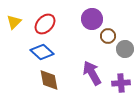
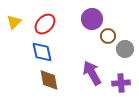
blue diamond: rotated 35 degrees clockwise
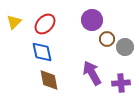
purple circle: moved 1 px down
brown circle: moved 1 px left, 3 px down
gray circle: moved 2 px up
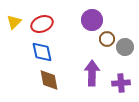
red ellipse: moved 3 px left; rotated 25 degrees clockwise
purple arrow: rotated 30 degrees clockwise
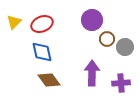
brown diamond: rotated 25 degrees counterclockwise
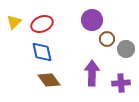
gray circle: moved 1 px right, 2 px down
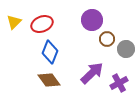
blue diamond: moved 8 px right; rotated 35 degrees clockwise
purple arrow: rotated 45 degrees clockwise
purple cross: moved 2 px left; rotated 24 degrees counterclockwise
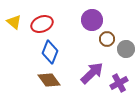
yellow triangle: rotated 35 degrees counterclockwise
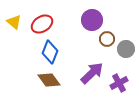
red ellipse: rotated 10 degrees counterclockwise
